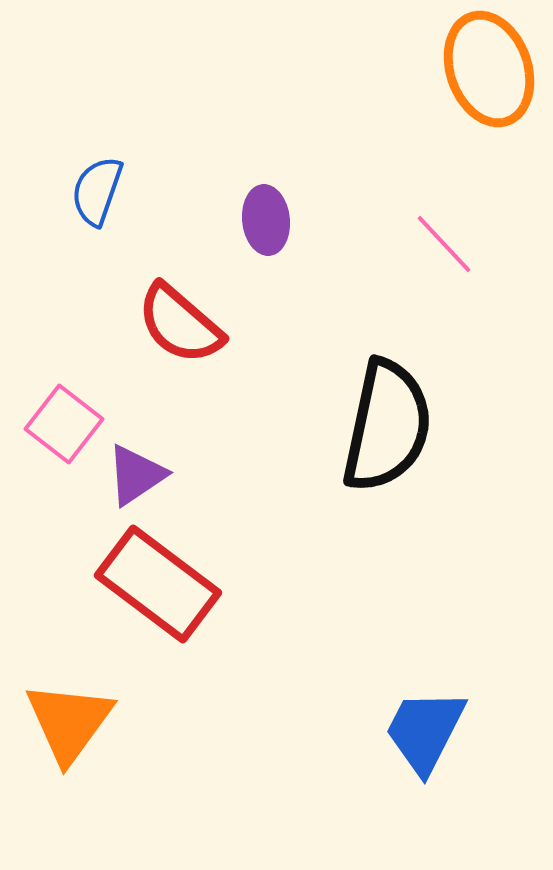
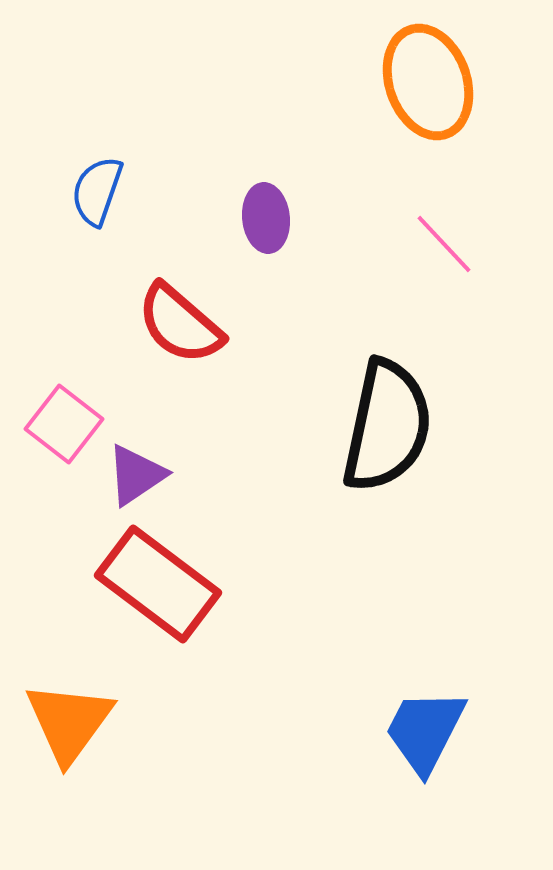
orange ellipse: moved 61 px left, 13 px down
purple ellipse: moved 2 px up
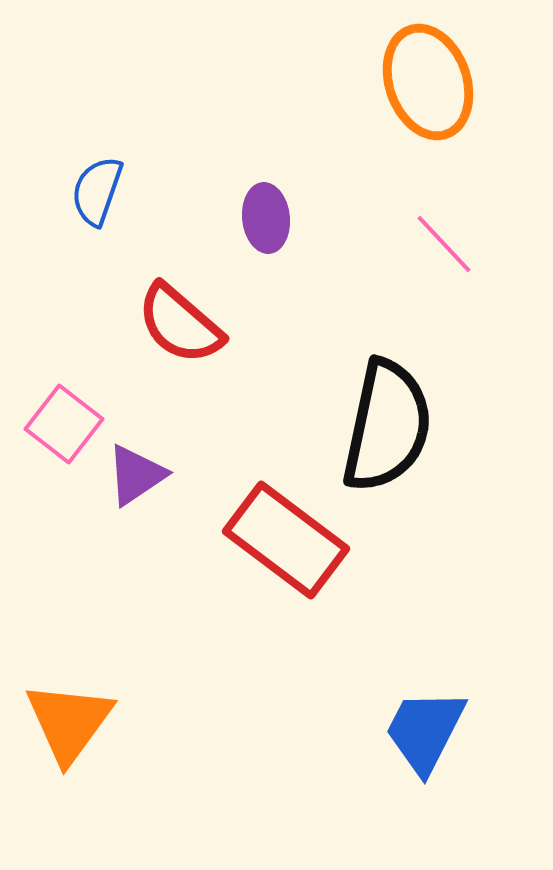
red rectangle: moved 128 px right, 44 px up
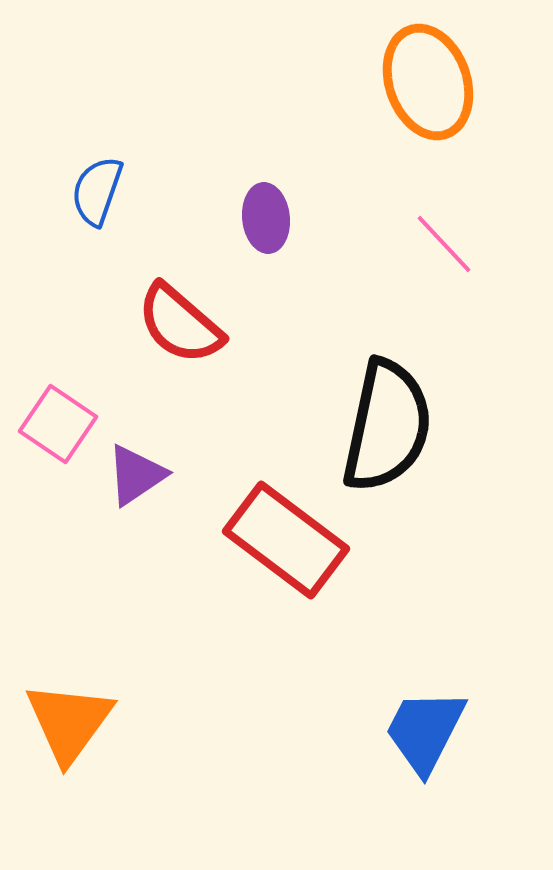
pink square: moved 6 px left; rotated 4 degrees counterclockwise
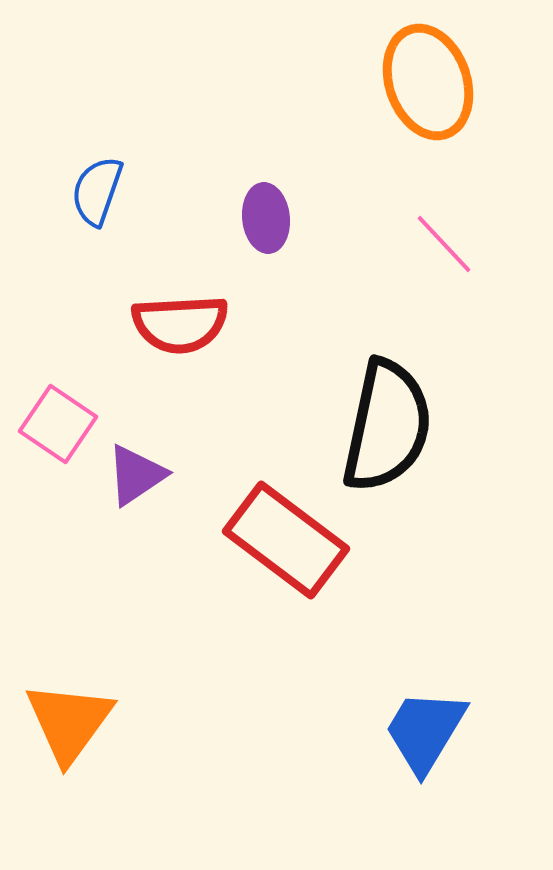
red semicircle: rotated 44 degrees counterclockwise
blue trapezoid: rotated 4 degrees clockwise
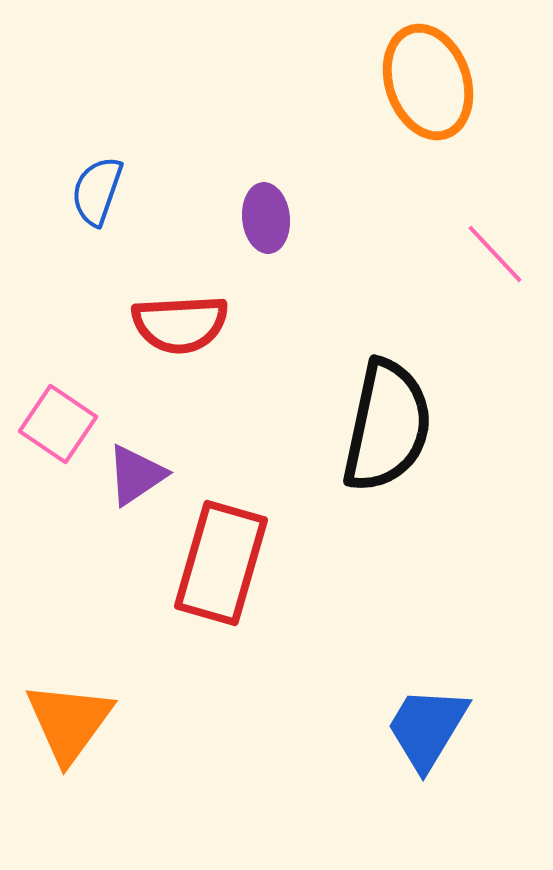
pink line: moved 51 px right, 10 px down
red rectangle: moved 65 px left, 23 px down; rotated 69 degrees clockwise
blue trapezoid: moved 2 px right, 3 px up
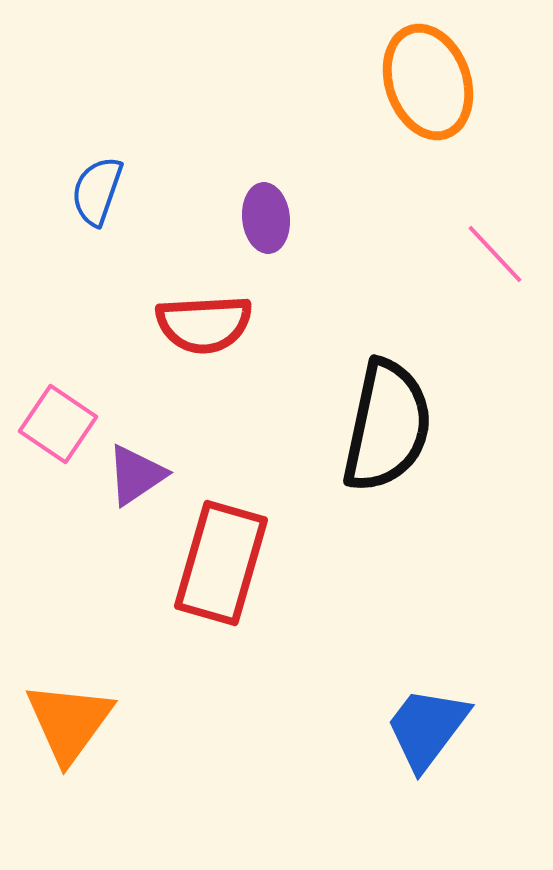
red semicircle: moved 24 px right
blue trapezoid: rotated 6 degrees clockwise
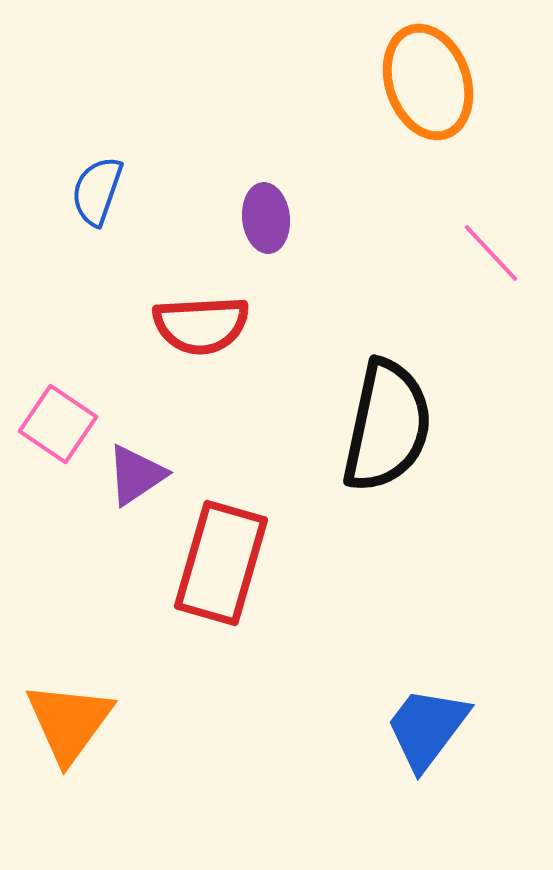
pink line: moved 4 px left, 1 px up
red semicircle: moved 3 px left, 1 px down
